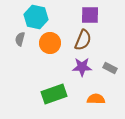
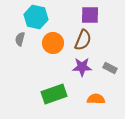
orange circle: moved 3 px right
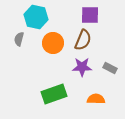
gray semicircle: moved 1 px left
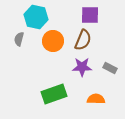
orange circle: moved 2 px up
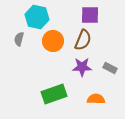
cyan hexagon: moved 1 px right
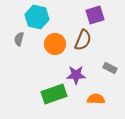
purple square: moved 5 px right; rotated 18 degrees counterclockwise
orange circle: moved 2 px right, 3 px down
purple star: moved 6 px left, 8 px down
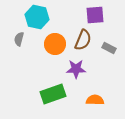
purple square: rotated 12 degrees clockwise
gray rectangle: moved 1 px left, 20 px up
purple star: moved 6 px up
green rectangle: moved 1 px left
orange semicircle: moved 1 px left, 1 px down
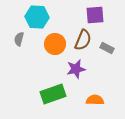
cyan hexagon: rotated 10 degrees counterclockwise
gray rectangle: moved 2 px left
purple star: rotated 12 degrees counterclockwise
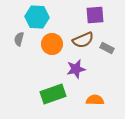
brown semicircle: rotated 45 degrees clockwise
orange circle: moved 3 px left
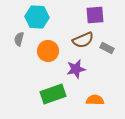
orange circle: moved 4 px left, 7 px down
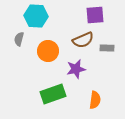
cyan hexagon: moved 1 px left, 1 px up
gray rectangle: rotated 24 degrees counterclockwise
orange semicircle: rotated 96 degrees clockwise
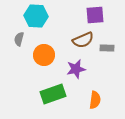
orange circle: moved 4 px left, 4 px down
